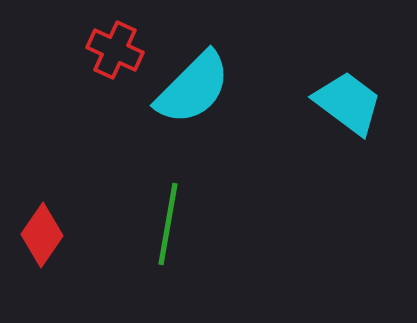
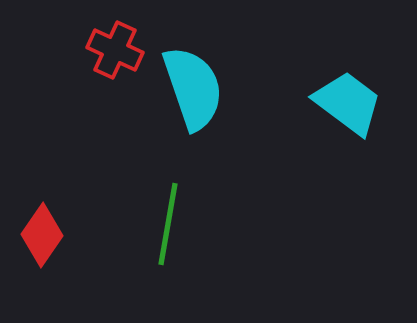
cyan semicircle: rotated 64 degrees counterclockwise
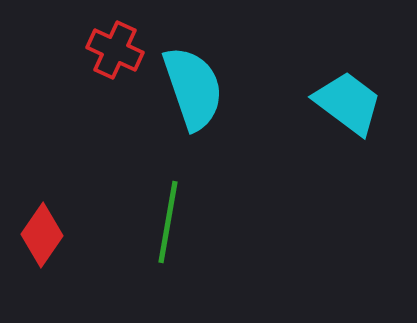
green line: moved 2 px up
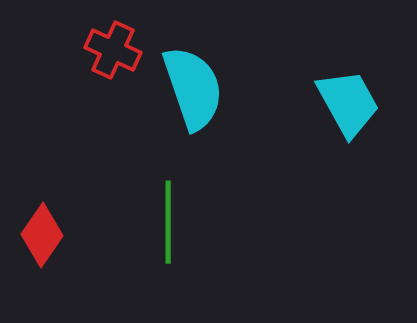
red cross: moved 2 px left
cyan trapezoid: rotated 24 degrees clockwise
green line: rotated 10 degrees counterclockwise
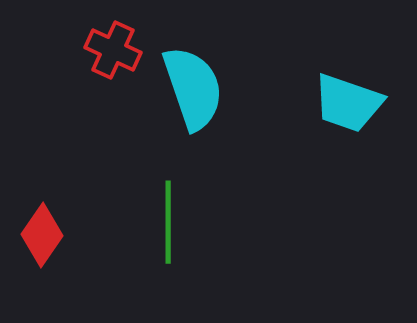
cyan trapezoid: rotated 138 degrees clockwise
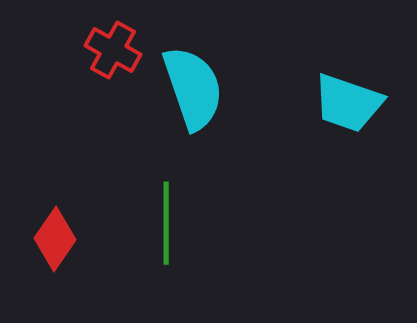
red cross: rotated 4 degrees clockwise
green line: moved 2 px left, 1 px down
red diamond: moved 13 px right, 4 px down
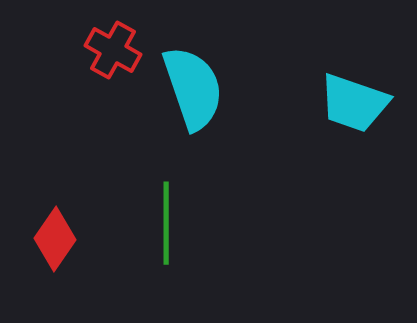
cyan trapezoid: moved 6 px right
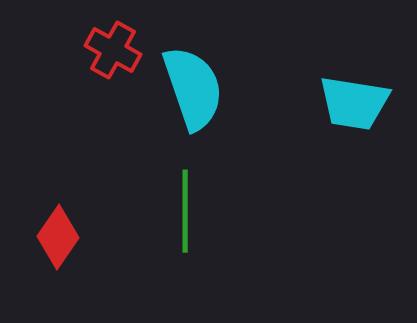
cyan trapezoid: rotated 10 degrees counterclockwise
green line: moved 19 px right, 12 px up
red diamond: moved 3 px right, 2 px up
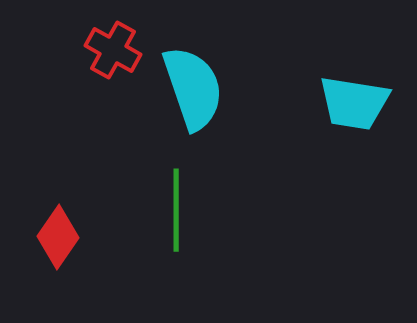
green line: moved 9 px left, 1 px up
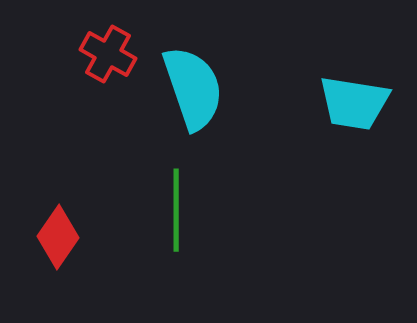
red cross: moved 5 px left, 4 px down
